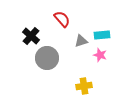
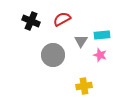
red semicircle: rotated 78 degrees counterclockwise
black cross: moved 15 px up; rotated 18 degrees counterclockwise
gray triangle: rotated 40 degrees counterclockwise
gray circle: moved 6 px right, 3 px up
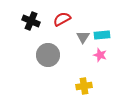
gray triangle: moved 2 px right, 4 px up
gray circle: moved 5 px left
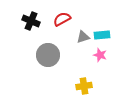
gray triangle: rotated 40 degrees clockwise
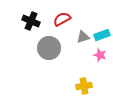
cyan rectangle: rotated 14 degrees counterclockwise
gray circle: moved 1 px right, 7 px up
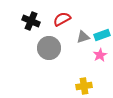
pink star: rotated 24 degrees clockwise
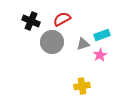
gray triangle: moved 7 px down
gray circle: moved 3 px right, 6 px up
yellow cross: moved 2 px left
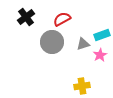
black cross: moved 5 px left, 4 px up; rotated 30 degrees clockwise
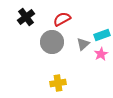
gray triangle: rotated 24 degrees counterclockwise
pink star: moved 1 px right, 1 px up
yellow cross: moved 24 px left, 3 px up
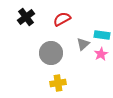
cyan rectangle: rotated 28 degrees clockwise
gray circle: moved 1 px left, 11 px down
